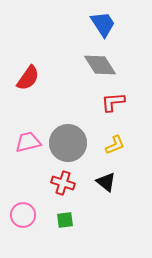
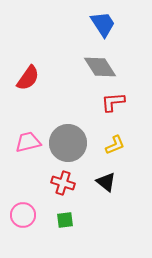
gray diamond: moved 2 px down
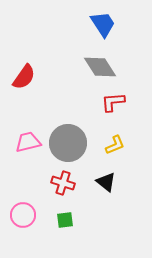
red semicircle: moved 4 px left, 1 px up
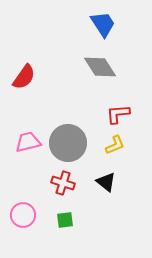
red L-shape: moved 5 px right, 12 px down
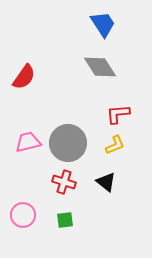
red cross: moved 1 px right, 1 px up
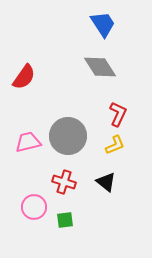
red L-shape: rotated 120 degrees clockwise
gray circle: moved 7 px up
pink circle: moved 11 px right, 8 px up
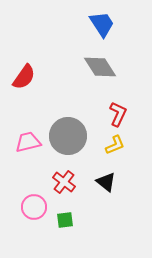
blue trapezoid: moved 1 px left
red cross: rotated 20 degrees clockwise
